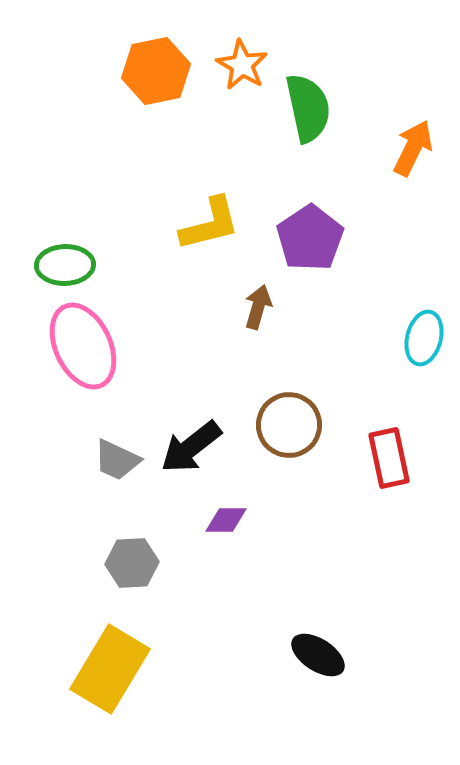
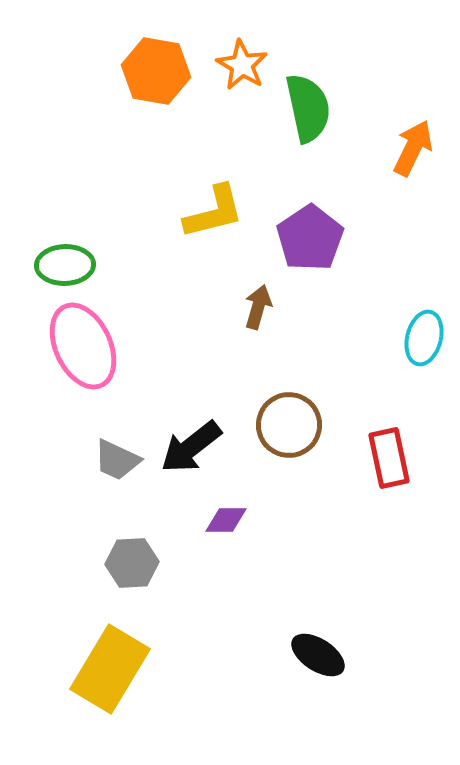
orange hexagon: rotated 22 degrees clockwise
yellow L-shape: moved 4 px right, 12 px up
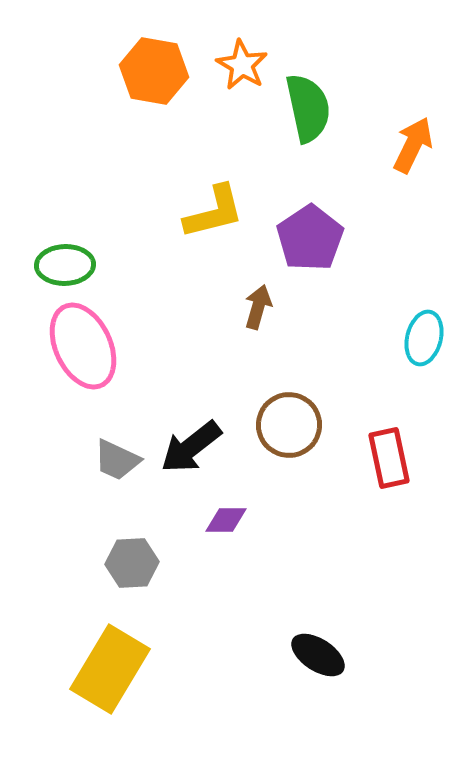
orange hexagon: moved 2 px left
orange arrow: moved 3 px up
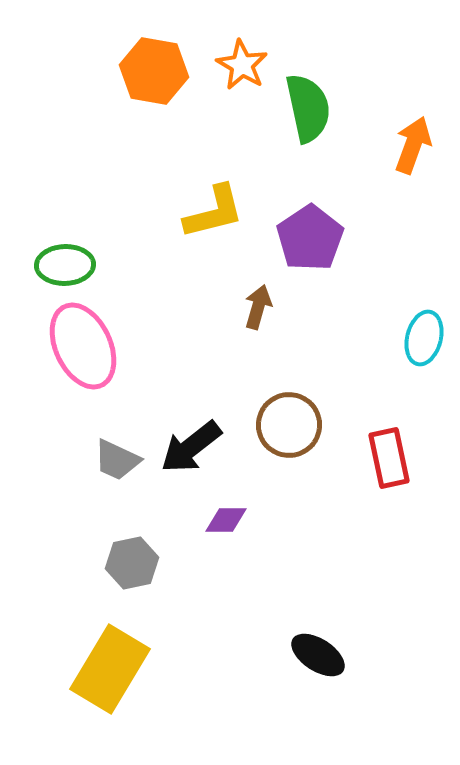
orange arrow: rotated 6 degrees counterclockwise
gray hexagon: rotated 9 degrees counterclockwise
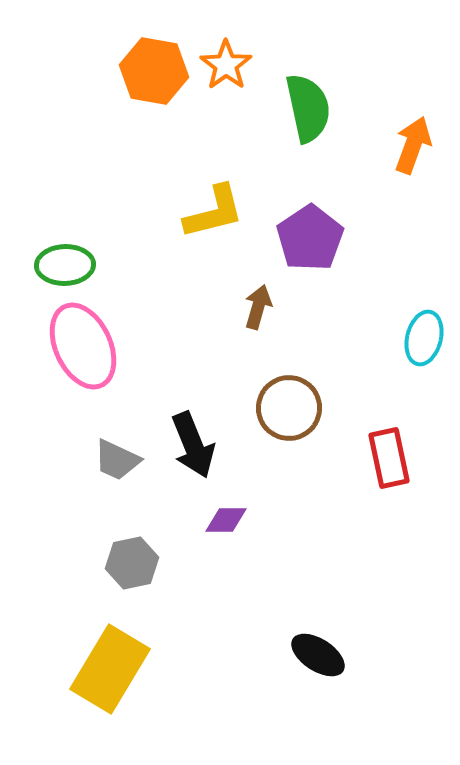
orange star: moved 16 px left; rotated 6 degrees clockwise
brown circle: moved 17 px up
black arrow: moved 2 px right, 2 px up; rotated 74 degrees counterclockwise
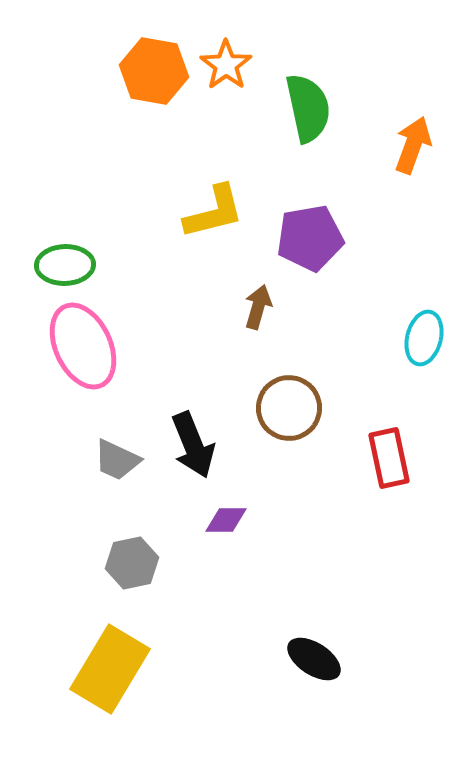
purple pentagon: rotated 24 degrees clockwise
black ellipse: moved 4 px left, 4 px down
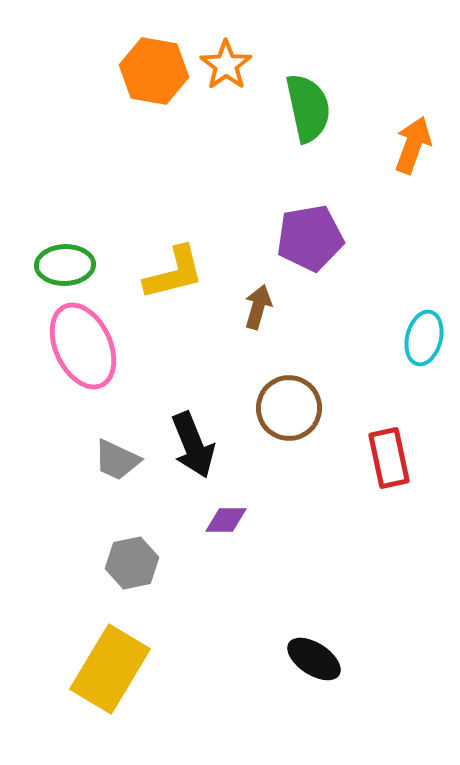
yellow L-shape: moved 40 px left, 61 px down
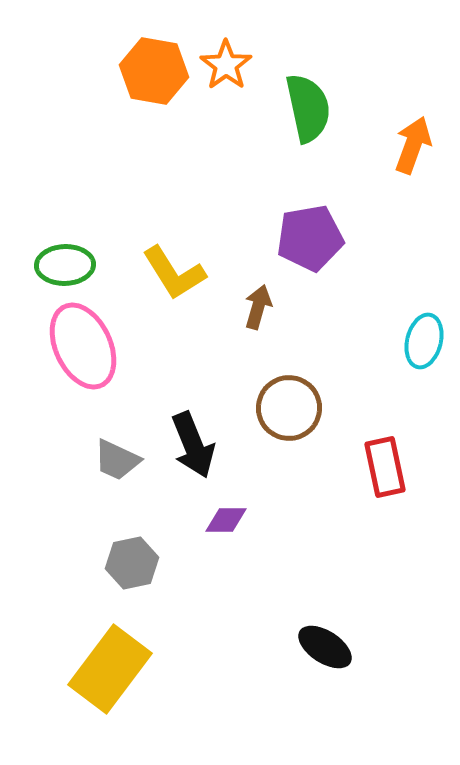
yellow L-shape: rotated 72 degrees clockwise
cyan ellipse: moved 3 px down
red rectangle: moved 4 px left, 9 px down
black ellipse: moved 11 px right, 12 px up
yellow rectangle: rotated 6 degrees clockwise
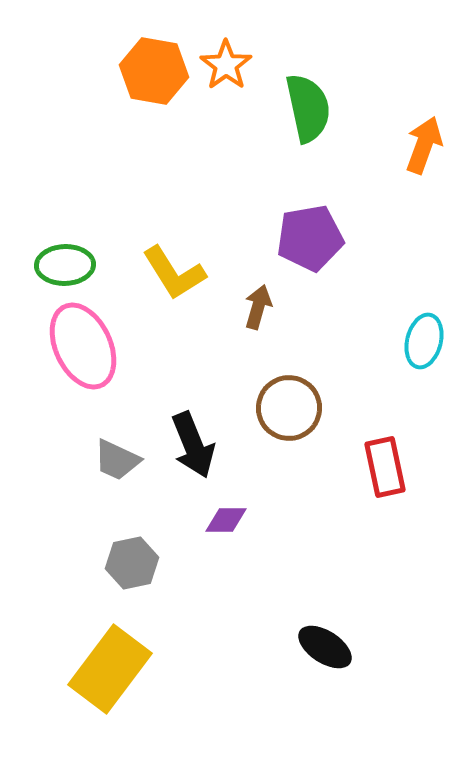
orange arrow: moved 11 px right
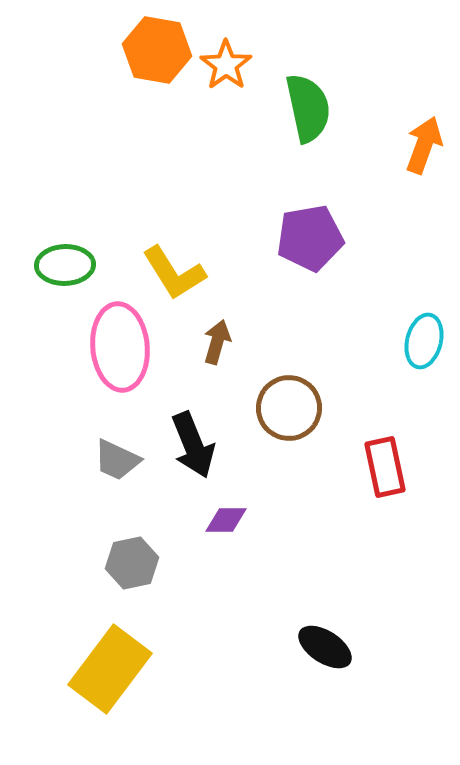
orange hexagon: moved 3 px right, 21 px up
brown arrow: moved 41 px left, 35 px down
pink ellipse: moved 37 px right, 1 px down; rotated 20 degrees clockwise
